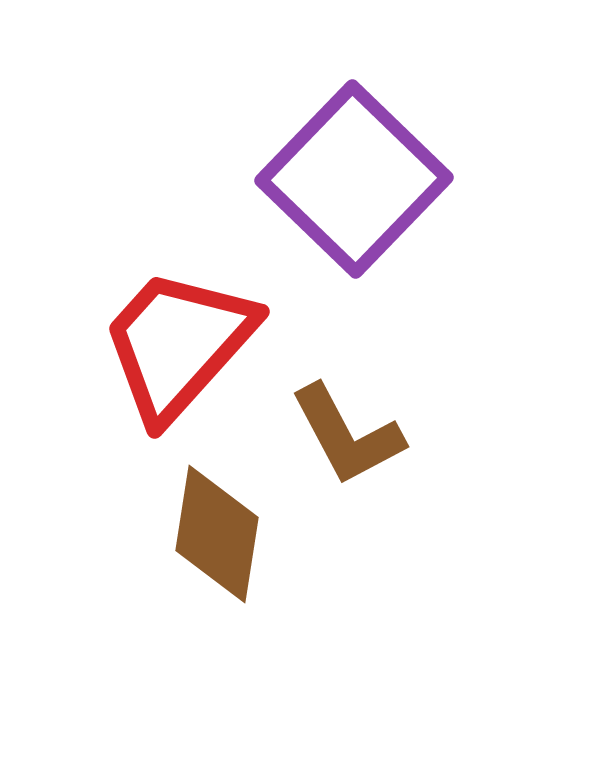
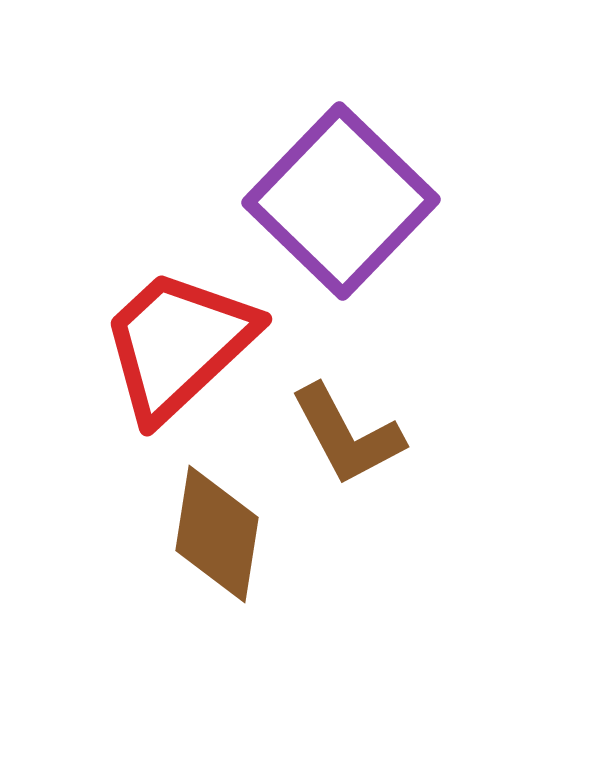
purple square: moved 13 px left, 22 px down
red trapezoid: rotated 5 degrees clockwise
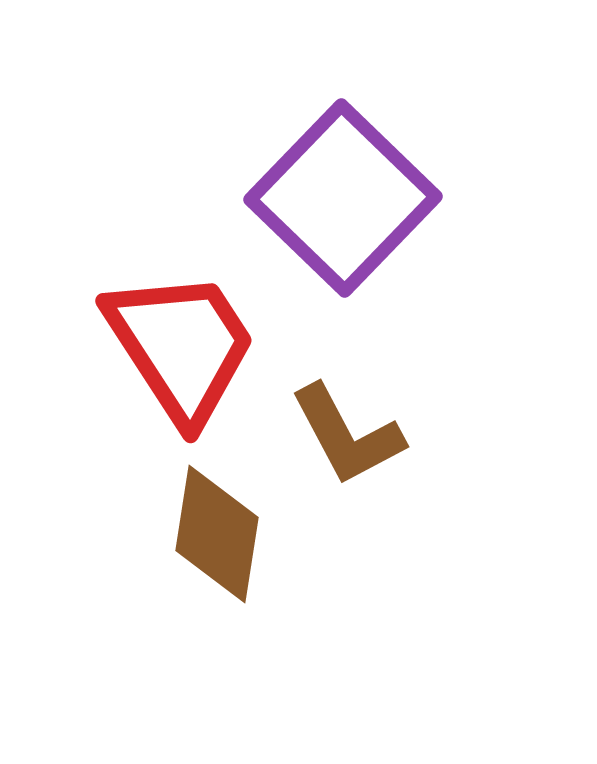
purple square: moved 2 px right, 3 px up
red trapezoid: moved 3 px right, 2 px down; rotated 100 degrees clockwise
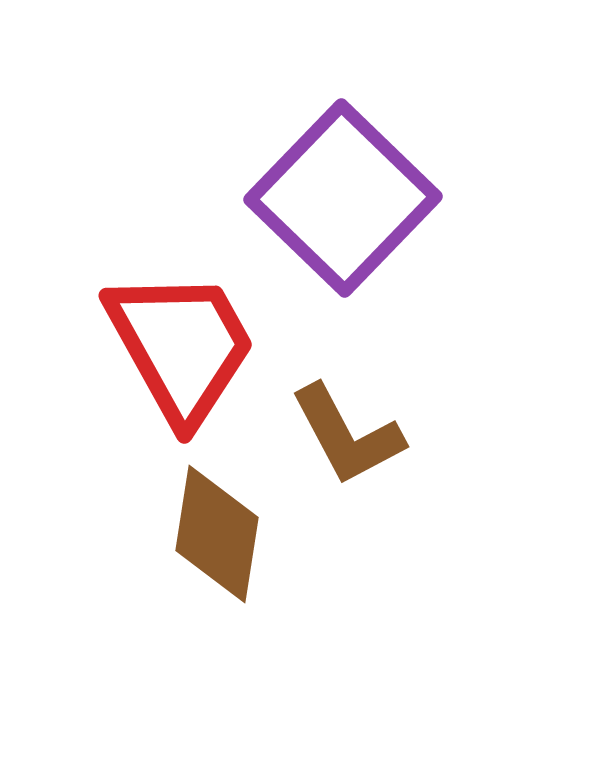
red trapezoid: rotated 4 degrees clockwise
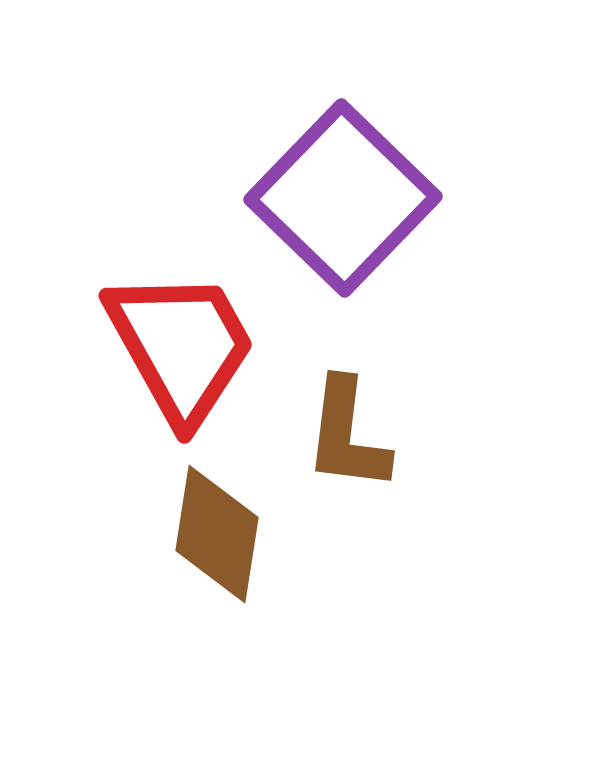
brown L-shape: rotated 35 degrees clockwise
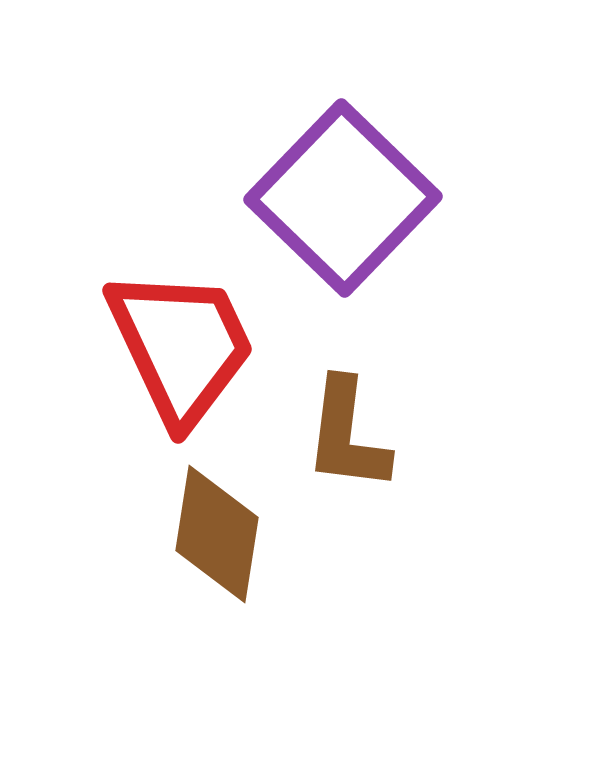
red trapezoid: rotated 4 degrees clockwise
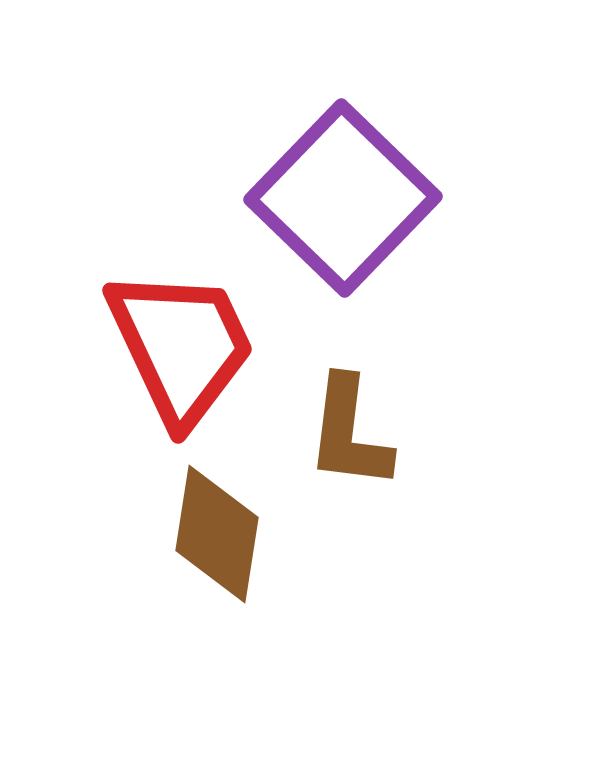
brown L-shape: moved 2 px right, 2 px up
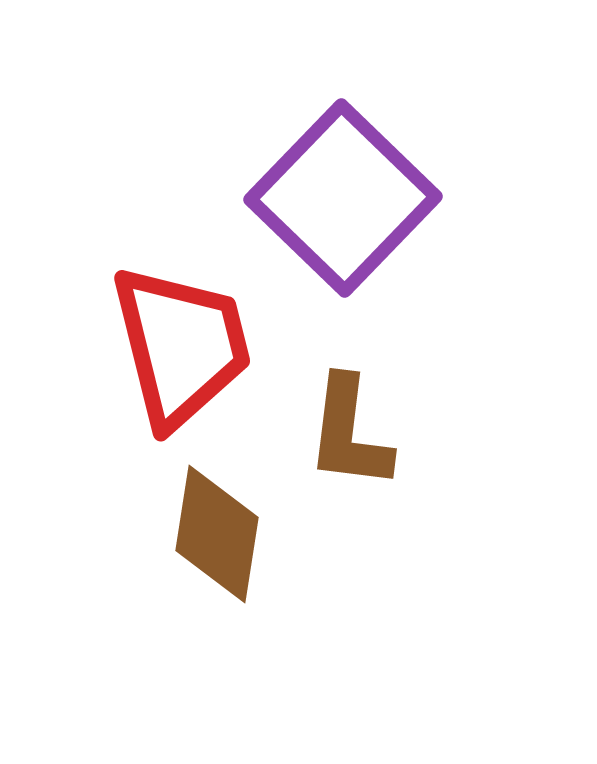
red trapezoid: rotated 11 degrees clockwise
